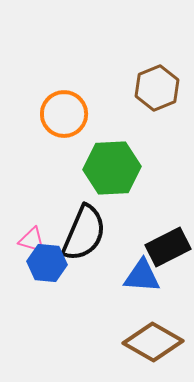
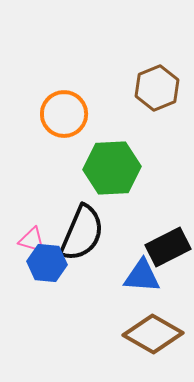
black semicircle: moved 2 px left
brown diamond: moved 8 px up
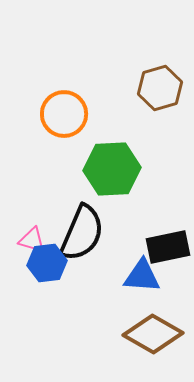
brown hexagon: moved 3 px right; rotated 6 degrees clockwise
green hexagon: moved 1 px down
black rectangle: rotated 15 degrees clockwise
blue hexagon: rotated 12 degrees counterclockwise
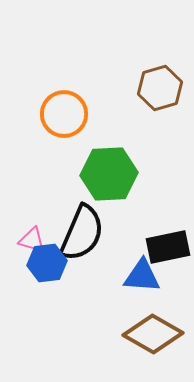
green hexagon: moved 3 px left, 5 px down
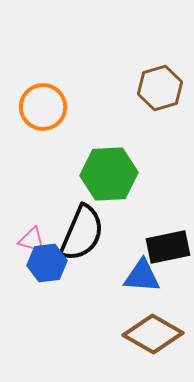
orange circle: moved 21 px left, 7 px up
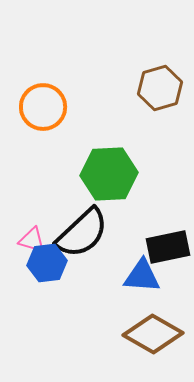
black semicircle: rotated 24 degrees clockwise
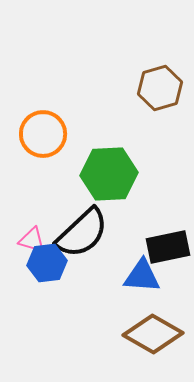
orange circle: moved 27 px down
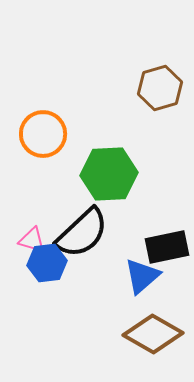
black rectangle: moved 1 px left
blue triangle: rotated 45 degrees counterclockwise
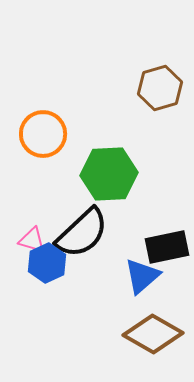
blue hexagon: rotated 18 degrees counterclockwise
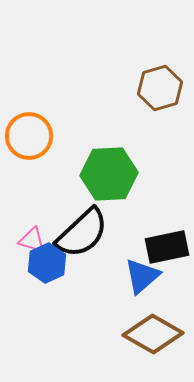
orange circle: moved 14 px left, 2 px down
